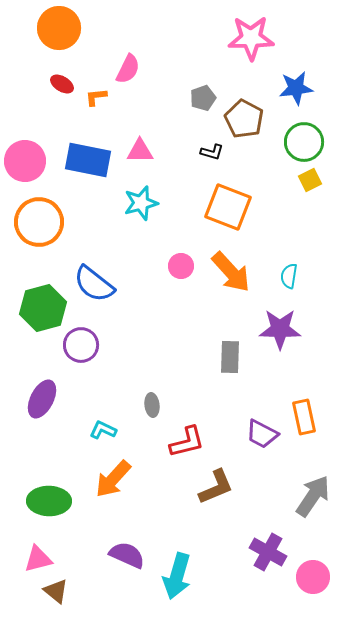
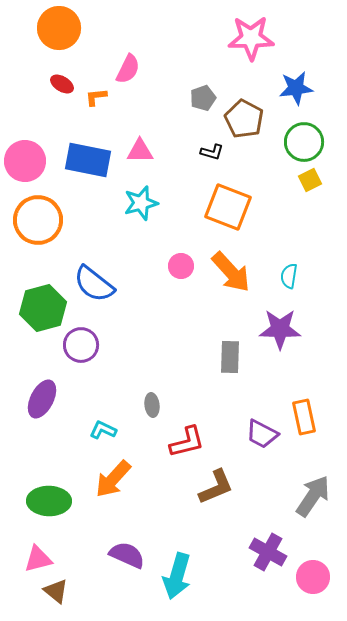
orange circle at (39, 222): moved 1 px left, 2 px up
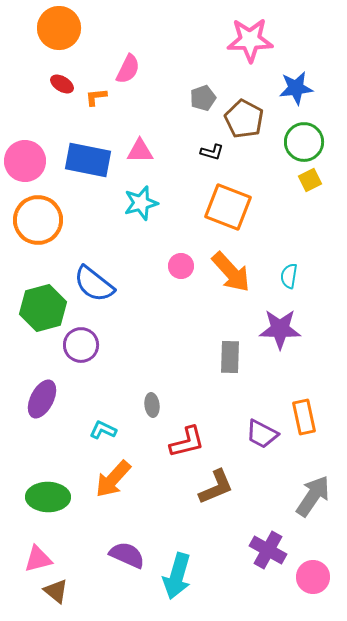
pink star at (251, 38): moved 1 px left, 2 px down
green ellipse at (49, 501): moved 1 px left, 4 px up
purple cross at (268, 552): moved 2 px up
